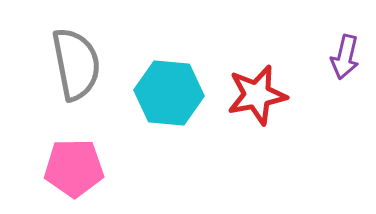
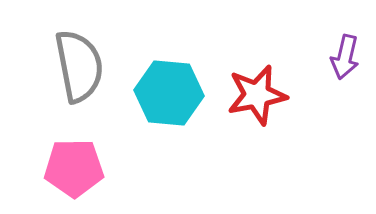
gray semicircle: moved 3 px right, 2 px down
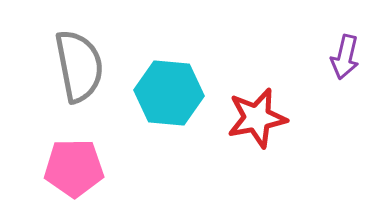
red star: moved 23 px down
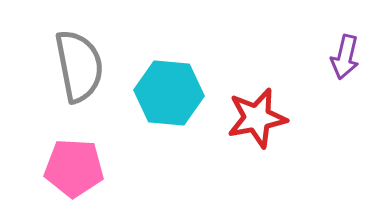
pink pentagon: rotated 4 degrees clockwise
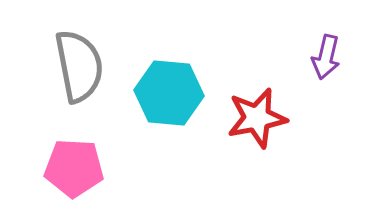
purple arrow: moved 19 px left
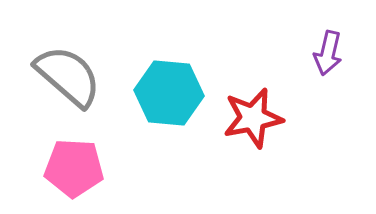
purple arrow: moved 2 px right, 4 px up
gray semicircle: moved 11 px left, 10 px down; rotated 38 degrees counterclockwise
red star: moved 4 px left
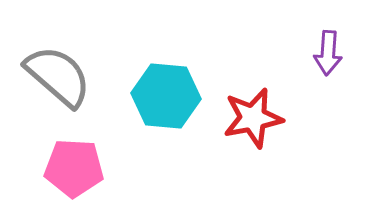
purple arrow: rotated 9 degrees counterclockwise
gray semicircle: moved 10 px left
cyan hexagon: moved 3 px left, 3 px down
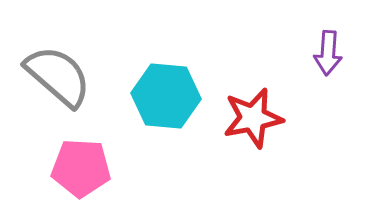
pink pentagon: moved 7 px right
